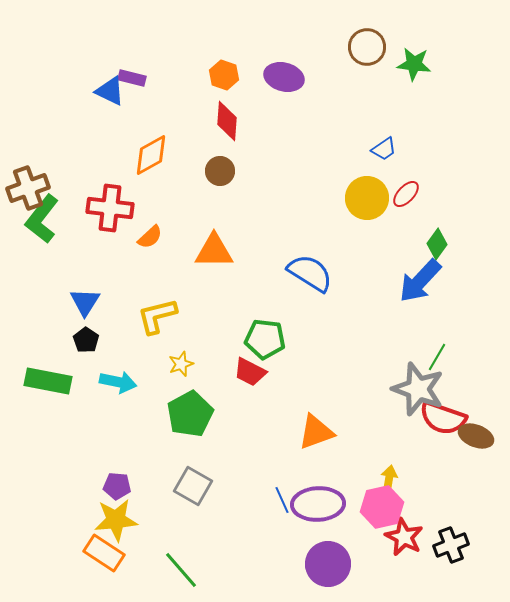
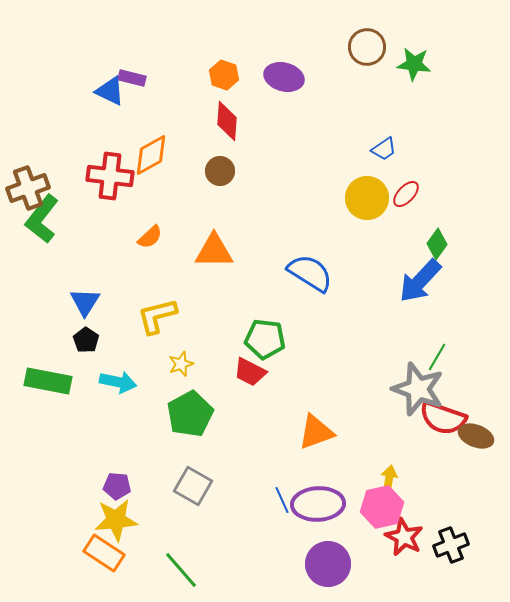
red cross at (110, 208): moved 32 px up
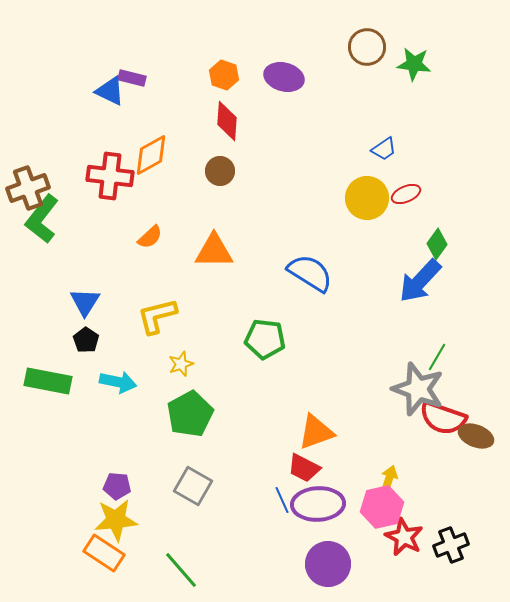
red ellipse at (406, 194): rotated 24 degrees clockwise
red trapezoid at (250, 372): moved 54 px right, 96 px down
yellow arrow at (389, 479): rotated 8 degrees clockwise
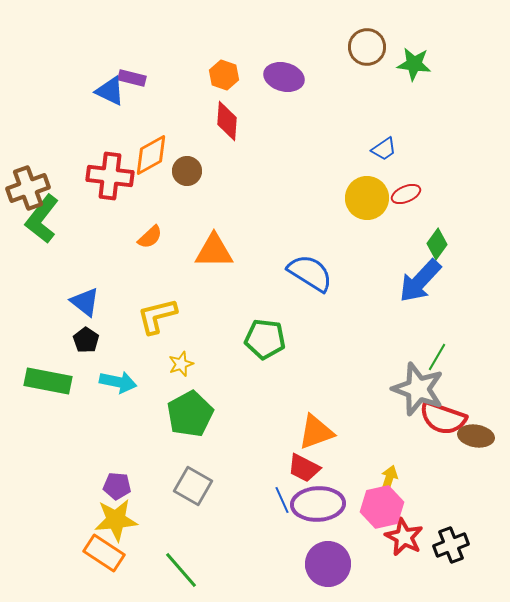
brown circle at (220, 171): moved 33 px left
blue triangle at (85, 302): rotated 24 degrees counterclockwise
brown ellipse at (476, 436): rotated 12 degrees counterclockwise
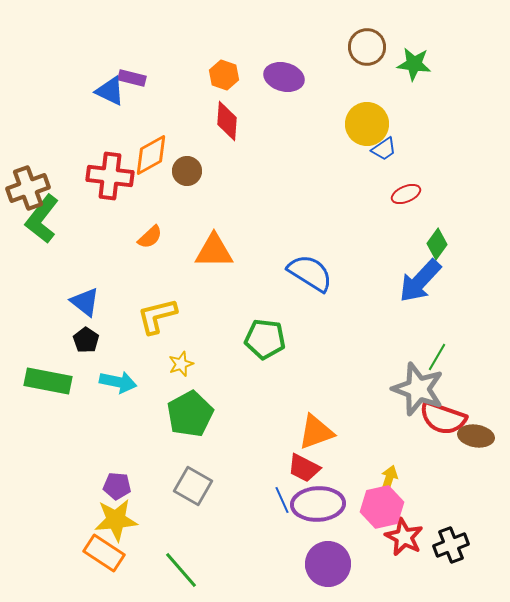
yellow circle at (367, 198): moved 74 px up
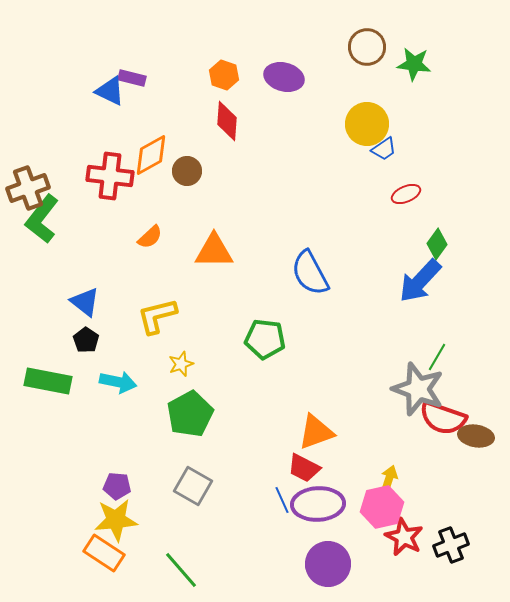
blue semicircle at (310, 273): rotated 150 degrees counterclockwise
